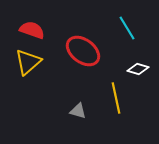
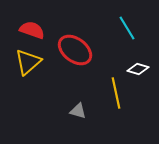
red ellipse: moved 8 px left, 1 px up
yellow line: moved 5 px up
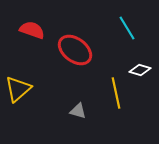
yellow triangle: moved 10 px left, 27 px down
white diamond: moved 2 px right, 1 px down
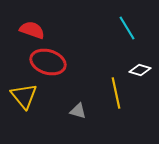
red ellipse: moved 27 px left, 12 px down; rotated 20 degrees counterclockwise
yellow triangle: moved 6 px right, 7 px down; rotated 28 degrees counterclockwise
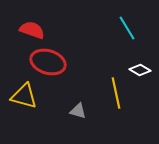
white diamond: rotated 15 degrees clockwise
yellow triangle: rotated 36 degrees counterclockwise
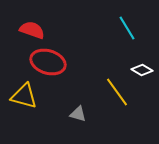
white diamond: moved 2 px right
yellow line: moved 1 px right, 1 px up; rotated 24 degrees counterclockwise
gray triangle: moved 3 px down
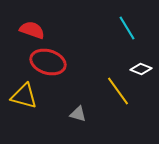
white diamond: moved 1 px left, 1 px up; rotated 10 degrees counterclockwise
yellow line: moved 1 px right, 1 px up
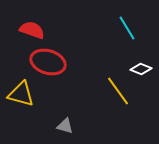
yellow triangle: moved 3 px left, 2 px up
gray triangle: moved 13 px left, 12 px down
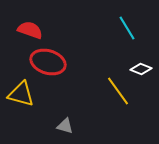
red semicircle: moved 2 px left
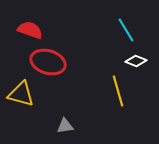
cyan line: moved 1 px left, 2 px down
white diamond: moved 5 px left, 8 px up
yellow line: rotated 20 degrees clockwise
gray triangle: rotated 24 degrees counterclockwise
